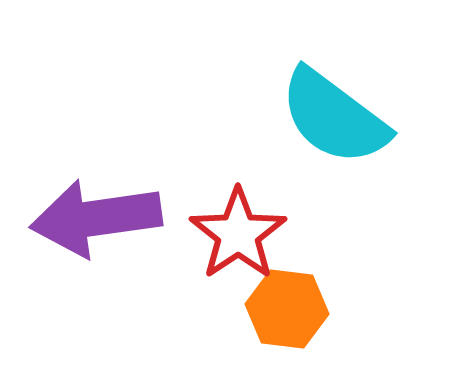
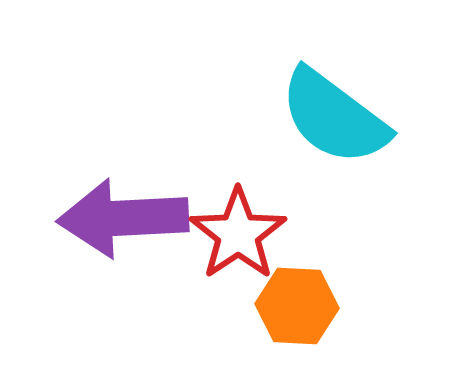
purple arrow: moved 27 px right; rotated 5 degrees clockwise
orange hexagon: moved 10 px right, 3 px up; rotated 4 degrees counterclockwise
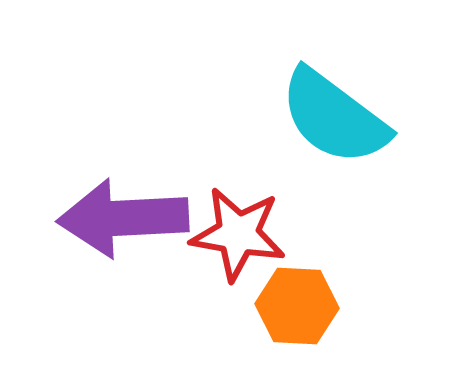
red star: rotated 28 degrees counterclockwise
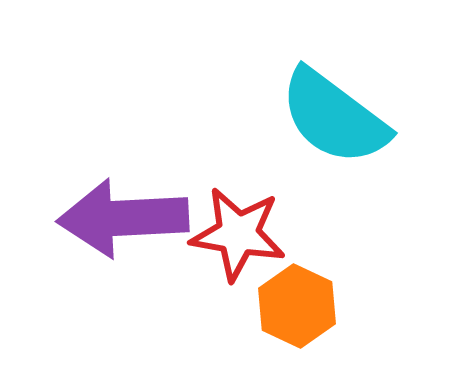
orange hexagon: rotated 22 degrees clockwise
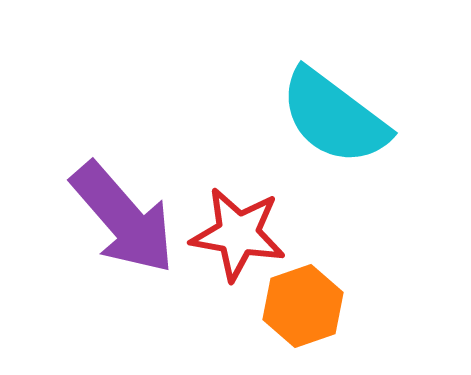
purple arrow: rotated 128 degrees counterclockwise
orange hexagon: moved 6 px right; rotated 16 degrees clockwise
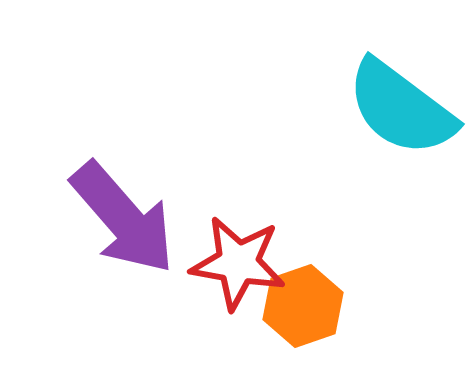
cyan semicircle: moved 67 px right, 9 px up
red star: moved 29 px down
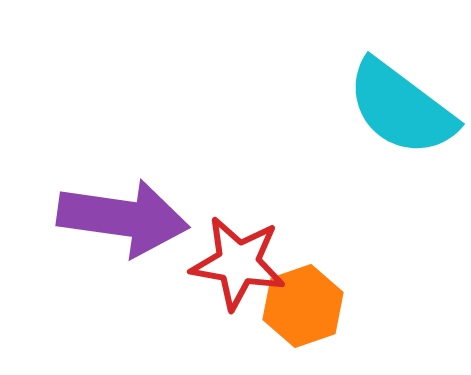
purple arrow: rotated 41 degrees counterclockwise
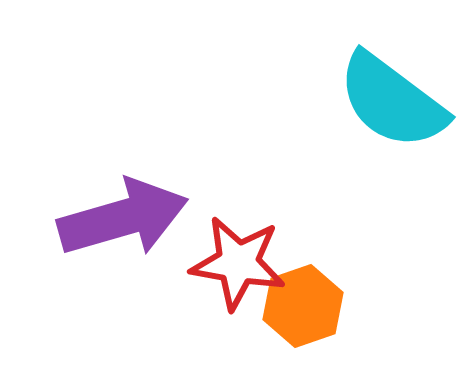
cyan semicircle: moved 9 px left, 7 px up
purple arrow: rotated 24 degrees counterclockwise
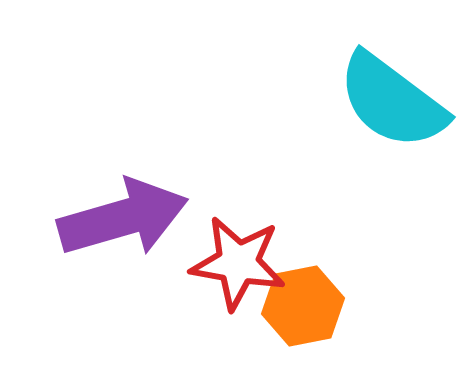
orange hexagon: rotated 8 degrees clockwise
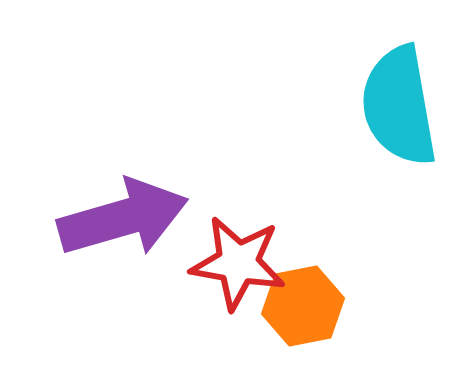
cyan semicircle: moved 7 px right, 5 px down; rotated 43 degrees clockwise
